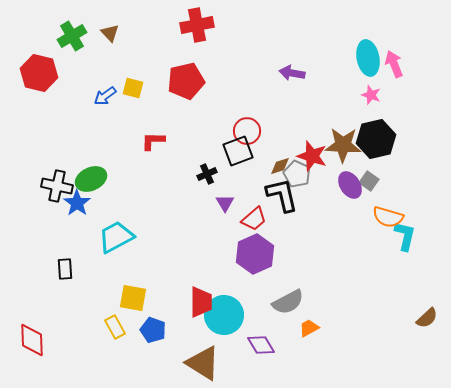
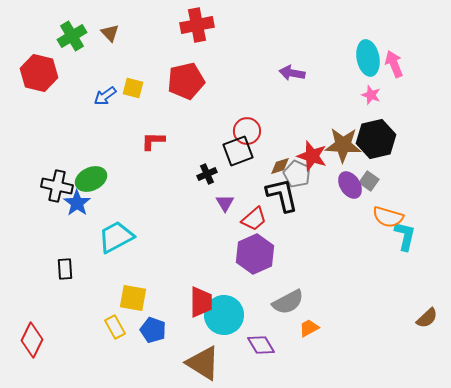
red diamond at (32, 340): rotated 28 degrees clockwise
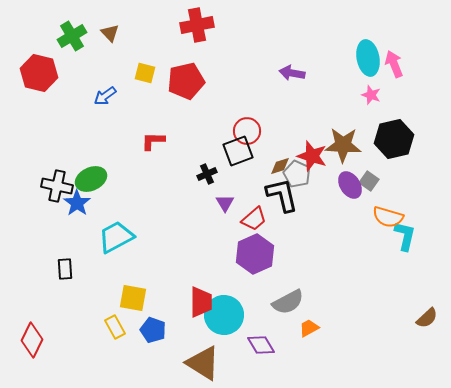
yellow square at (133, 88): moved 12 px right, 15 px up
black hexagon at (376, 139): moved 18 px right
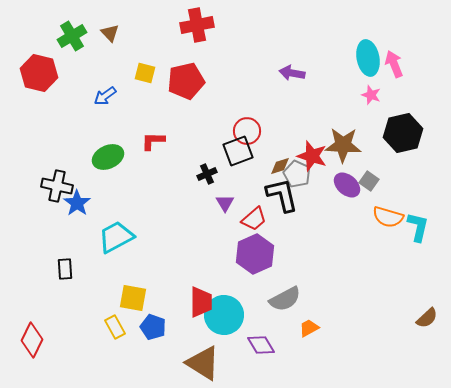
black hexagon at (394, 139): moved 9 px right, 6 px up
green ellipse at (91, 179): moved 17 px right, 22 px up
purple ellipse at (350, 185): moved 3 px left; rotated 16 degrees counterclockwise
cyan L-shape at (405, 236): moved 13 px right, 9 px up
gray semicircle at (288, 302): moved 3 px left, 3 px up
blue pentagon at (153, 330): moved 3 px up
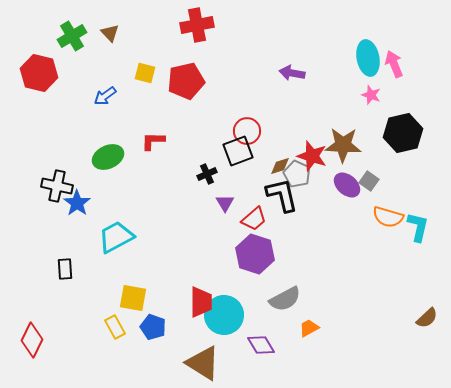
purple hexagon at (255, 254): rotated 18 degrees counterclockwise
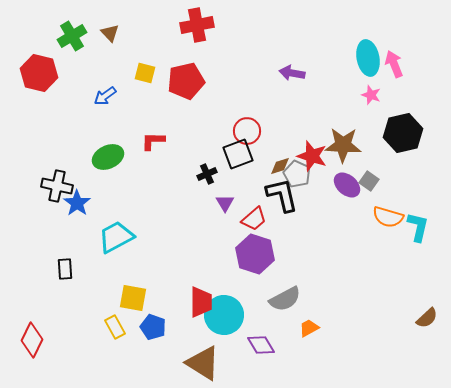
black square at (238, 151): moved 3 px down
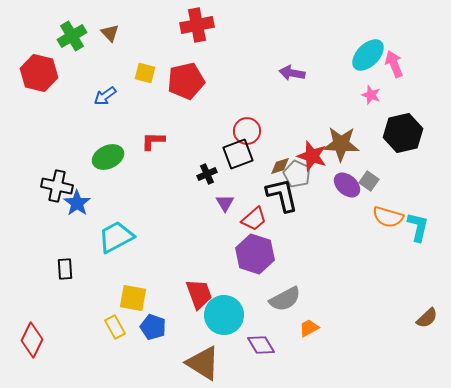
cyan ellipse at (368, 58): moved 3 px up; rotated 56 degrees clockwise
brown star at (343, 145): moved 2 px left, 1 px up
red trapezoid at (201, 302): moved 2 px left, 8 px up; rotated 20 degrees counterclockwise
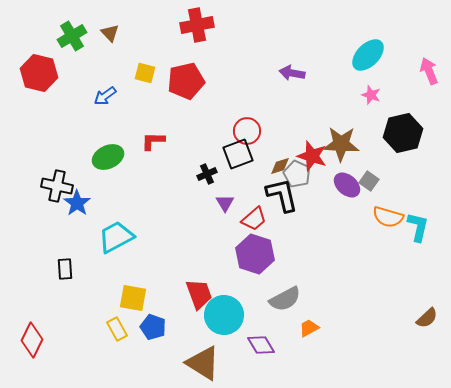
pink arrow at (394, 64): moved 35 px right, 7 px down
yellow rectangle at (115, 327): moved 2 px right, 2 px down
